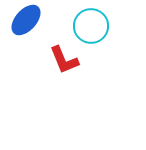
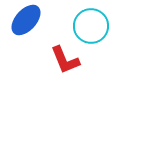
red L-shape: moved 1 px right
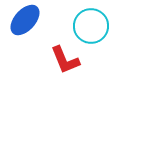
blue ellipse: moved 1 px left
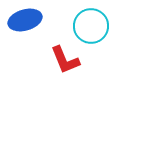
blue ellipse: rotated 32 degrees clockwise
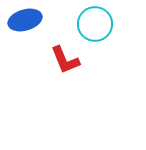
cyan circle: moved 4 px right, 2 px up
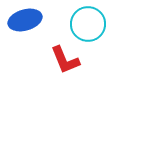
cyan circle: moved 7 px left
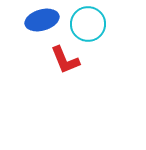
blue ellipse: moved 17 px right
